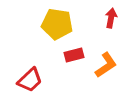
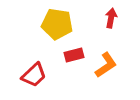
red trapezoid: moved 4 px right, 5 px up
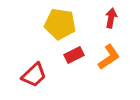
yellow pentagon: moved 3 px right
red rectangle: rotated 12 degrees counterclockwise
orange L-shape: moved 3 px right, 8 px up
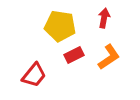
red arrow: moved 7 px left
yellow pentagon: moved 2 px down
red trapezoid: rotated 8 degrees counterclockwise
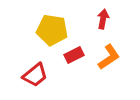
red arrow: moved 1 px left, 1 px down
yellow pentagon: moved 8 px left, 4 px down
red trapezoid: moved 1 px right; rotated 12 degrees clockwise
